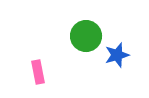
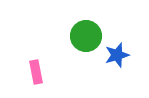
pink rectangle: moved 2 px left
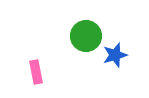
blue star: moved 2 px left
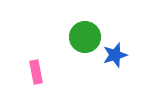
green circle: moved 1 px left, 1 px down
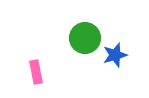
green circle: moved 1 px down
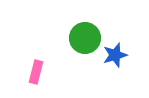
pink rectangle: rotated 25 degrees clockwise
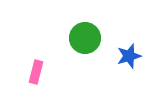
blue star: moved 14 px right, 1 px down
